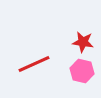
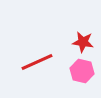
red line: moved 3 px right, 2 px up
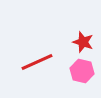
red star: rotated 10 degrees clockwise
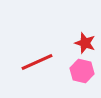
red star: moved 2 px right, 1 px down
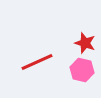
pink hexagon: moved 1 px up
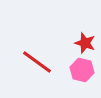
red line: rotated 60 degrees clockwise
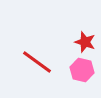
red star: moved 1 px up
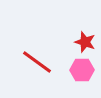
pink hexagon: rotated 15 degrees counterclockwise
